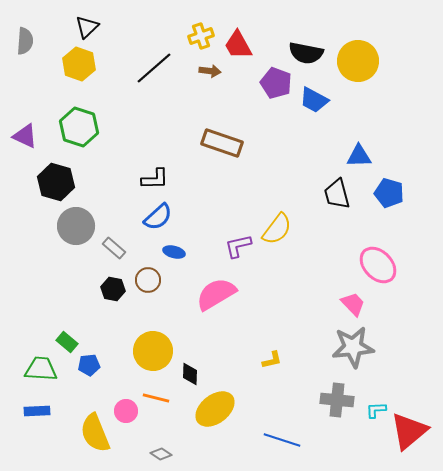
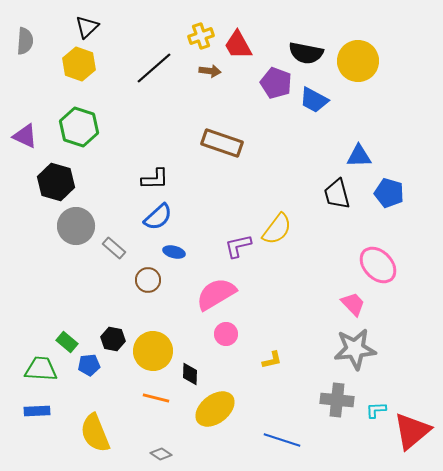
black hexagon at (113, 289): moved 50 px down
gray star at (353, 347): moved 2 px right, 2 px down
pink circle at (126, 411): moved 100 px right, 77 px up
red triangle at (409, 431): moved 3 px right
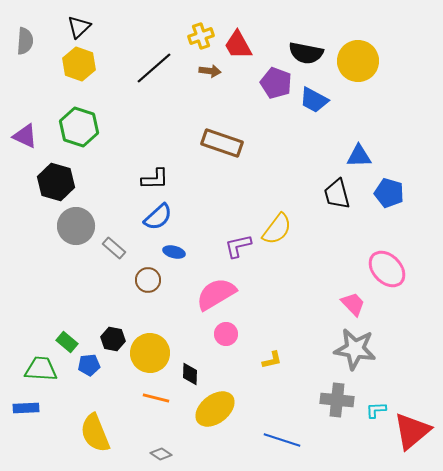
black triangle at (87, 27): moved 8 px left
pink ellipse at (378, 265): moved 9 px right, 4 px down
gray star at (355, 349): rotated 15 degrees clockwise
yellow circle at (153, 351): moved 3 px left, 2 px down
blue rectangle at (37, 411): moved 11 px left, 3 px up
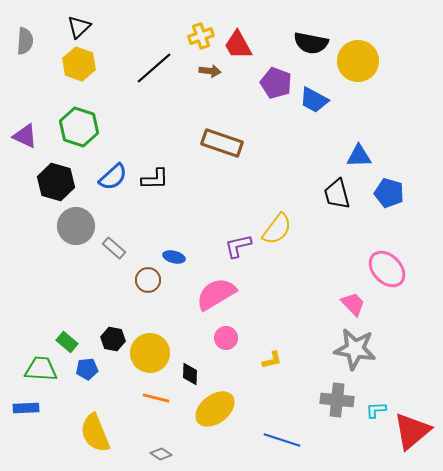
black semicircle at (306, 53): moved 5 px right, 10 px up
blue semicircle at (158, 217): moved 45 px left, 40 px up
blue ellipse at (174, 252): moved 5 px down
pink circle at (226, 334): moved 4 px down
blue pentagon at (89, 365): moved 2 px left, 4 px down
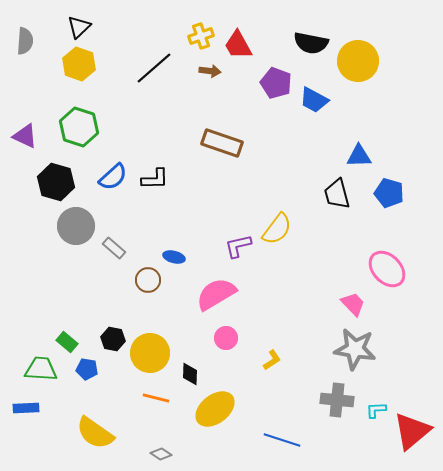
yellow L-shape at (272, 360): rotated 20 degrees counterclockwise
blue pentagon at (87, 369): rotated 15 degrees clockwise
yellow semicircle at (95, 433): rotated 33 degrees counterclockwise
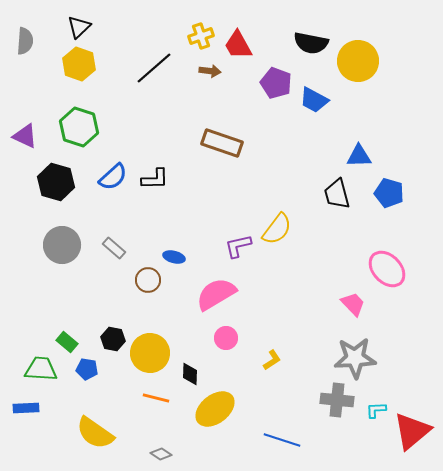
gray circle at (76, 226): moved 14 px left, 19 px down
gray star at (355, 349): moved 9 px down; rotated 12 degrees counterclockwise
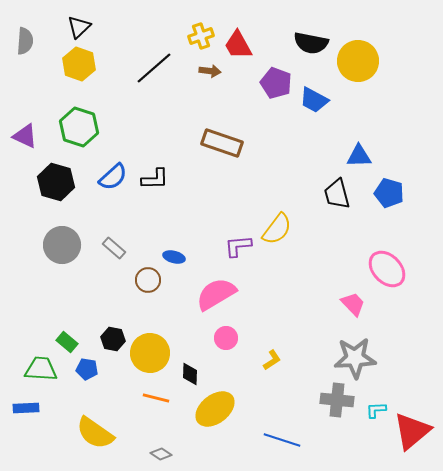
purple L-shape at (238, 246): rotated 8 degrees clockwise
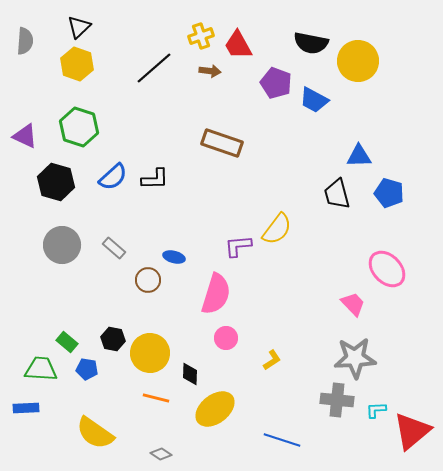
yellow hexagon at (79, 64): moved 2 px left
pink semicircle at (216, 294): rotated 138 degrees clockwise
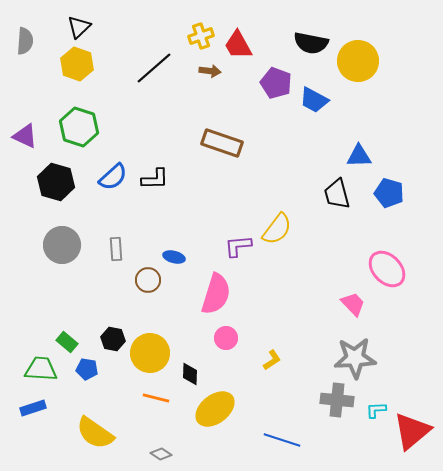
gray rectangle at (114, 248): moved 2 px right, 1 px down; rotated 45 degrees clockwise
blue rectangle at (26, 408): moved 7 px right; rotated 15 degrees counterclockwise
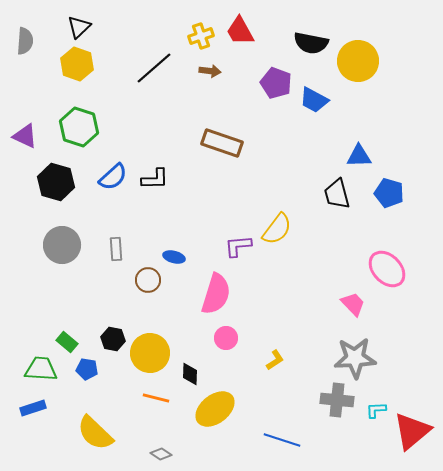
red trapezoid at (238, 45): moved 2 px right, 14 px up
yellow L-shape at (272, 360): moved 3 px right
yellow semicircle at (95, 433): rotated 9 degrees clockwise
